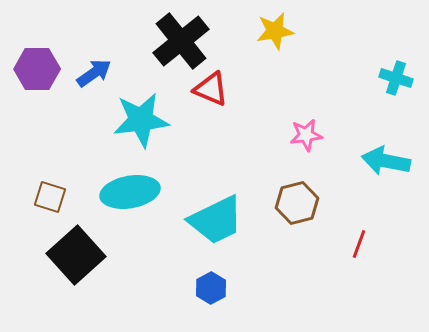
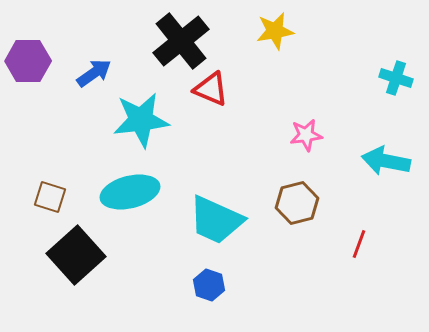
purple hexagon: moved 9 px left, 8 px up
cyan ellipse: rotated 4 degrees counterclockwise
cyan trapezoid: rotated 50 degrees clockwise
blue hexagon: moved 2 px left, 3 px up; rotated 12 degrees counterclockwise
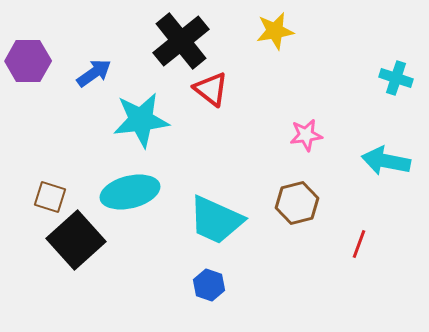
red triangle: rotated 15 degrees clockwise
black square: moved 15 px up
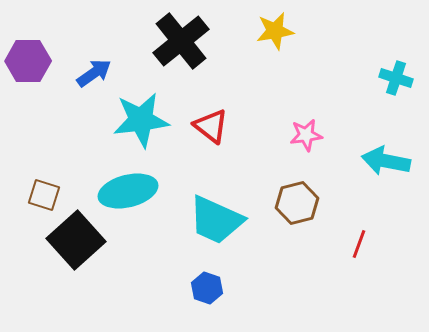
red triangle: moved 37 px down
cyan ellipse: moved 2 px left, 1 px up
brown square: moved 6 px left, 2 px up
blue hexagon: moved 2 px left, 3 px down
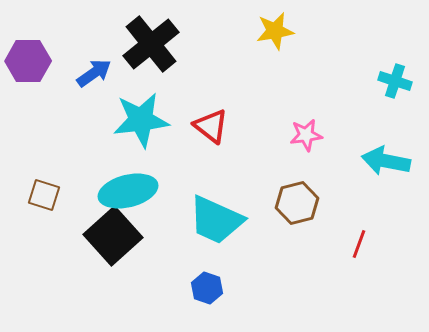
black cross: moved 30 px left, 3 px down
cyan cross: moved 1 px left, 3 px down
black square: moved 37 px right, 4 px up
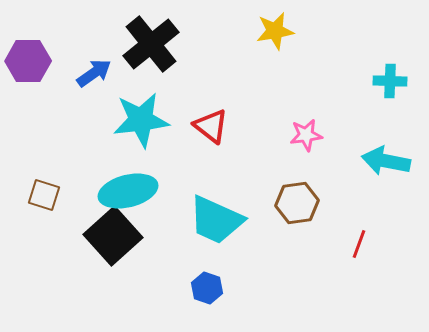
cyan cross: moved 5 px left; rotated 16 degrees counterclockwise
brown hexagon: rotated 6 degrees clockwise
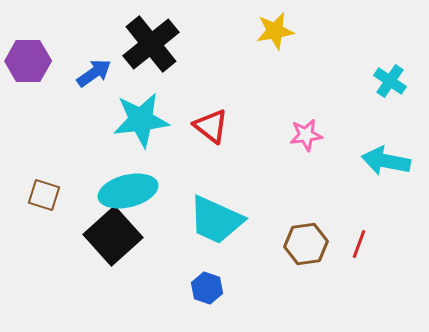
cyan cross: rotated 32 degrees clockwise
brown hexagon: moved 9 px right, 41 px down
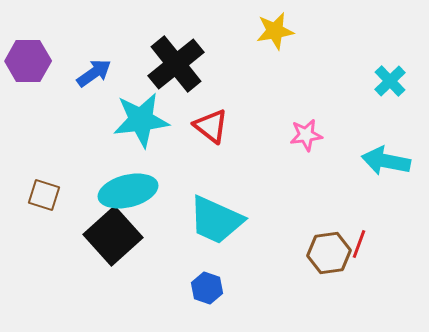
black cross: moved 25 px right, 20 px down
cyan cross: rotated 12 degrees clockwise
brown hexagon: moved 23 px right, 9 px down
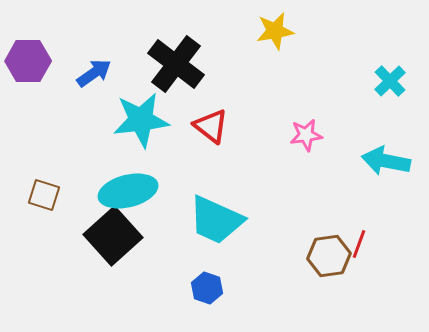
black cross: rotated 14 degrees counterclockwise
brown hexagon: moved 3 px down
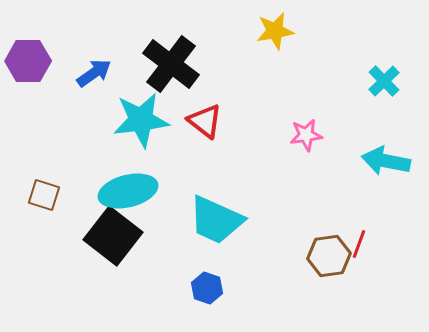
black cross: moved 5 px left
cyan cross: moved 6 px left
red triangle: moved 6 px left, 5 px up
black square: rotated 10 degrees counterclockwise
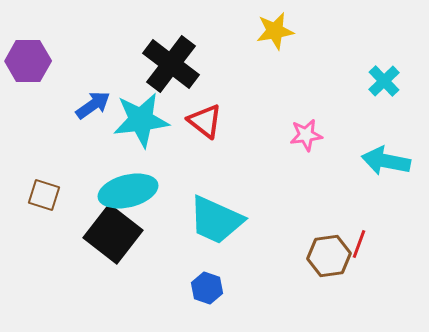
blue arrow: moved 1 px left, 32 px down
black square: moved 2 px up
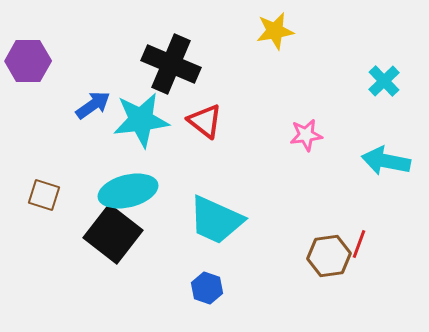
black cross: rotated 14 degrees counterclockwise
